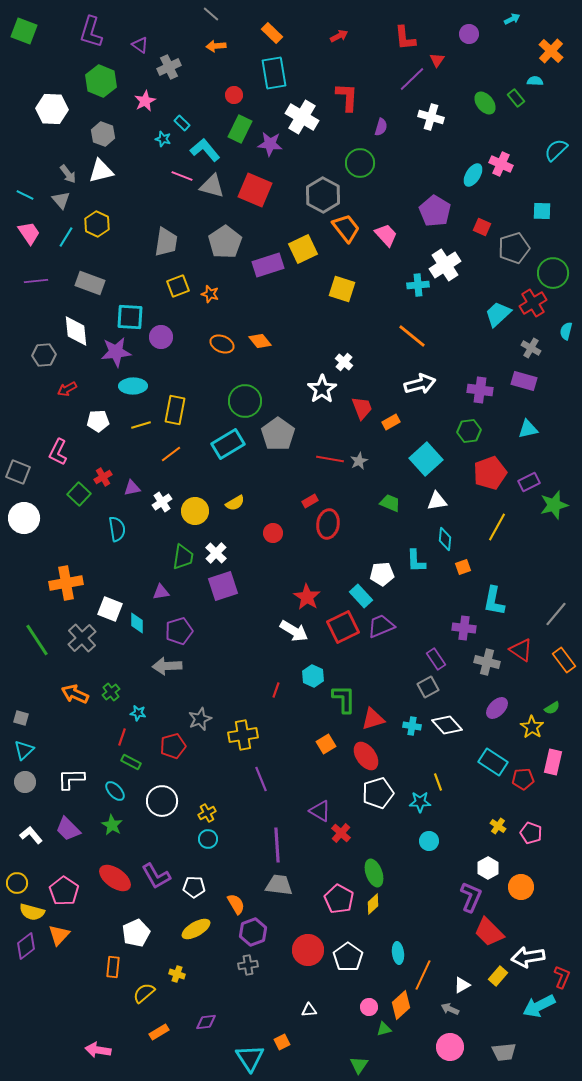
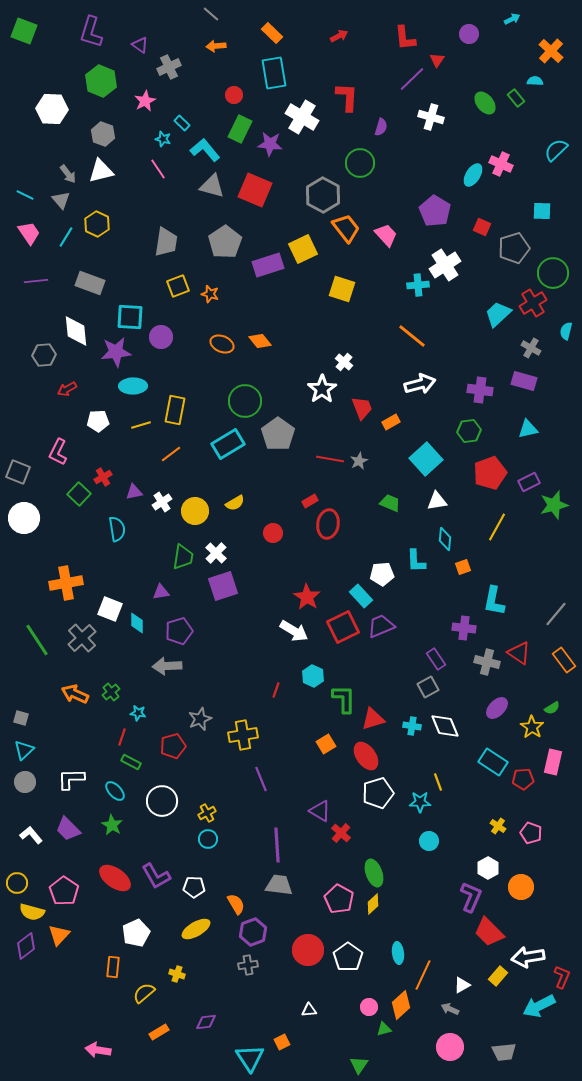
pink line at (182, 176): moved 24 px left, 7 px up; rotated 35 degrees clockwise
purple triangle at (132, 488): moved 2 px right, 4 px down
red triangle at (521, 650): moved 2 px left, 3 px down
white diamond at (447, 725): moved 2 px left, 1 px down; rotated 20 degrees clockwise
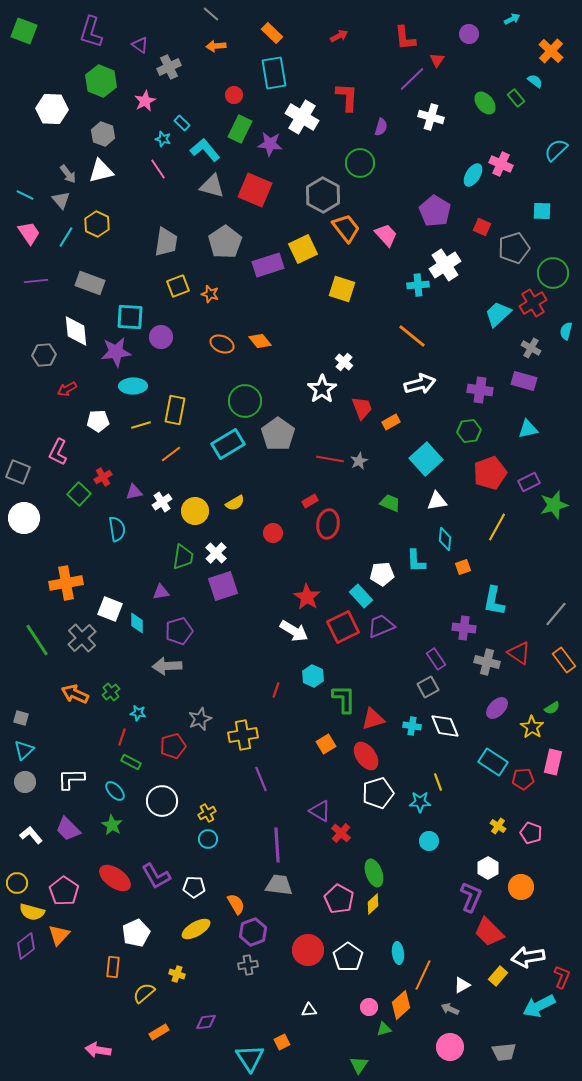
cyan semicircle at (535, 81): rotated 35 degrees clockwise
